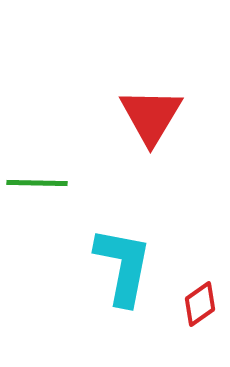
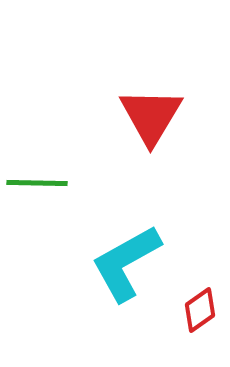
cyan L-shape: moved 3 px right, 3 px up; rotated 130 degrees counterclockwise
red diamond: moved 6 px down
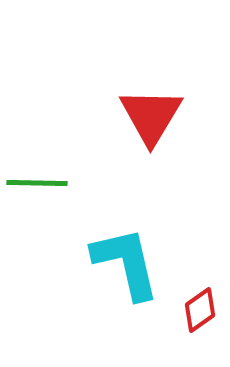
cyan L-shape: rotated 106 degrees clockwise
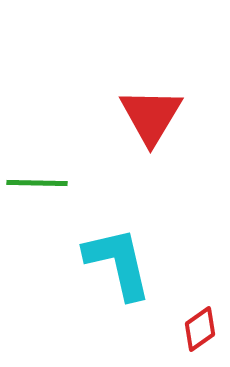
cyan L-shape: moved 8 px left
red diamond: moved 19 px down
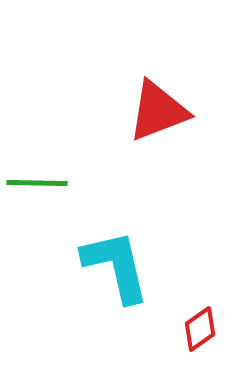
red triangle: moved 7 px right, 5 px up; rotated 38 degrees clockwise
cyan L-shape: moved 2 px left, 3 px down
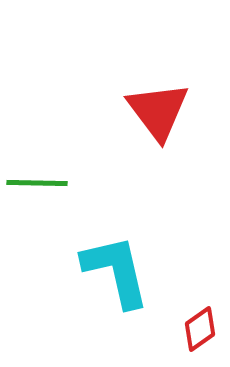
red triangle: rotated 46 degrees counterclockwise
cyan L-shape: moved 5 px down
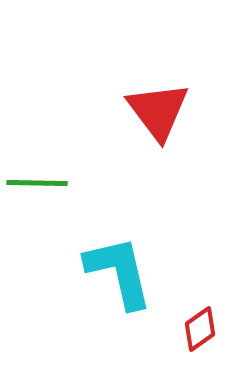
cyan L-shape: moved 3 px right, 1 px down
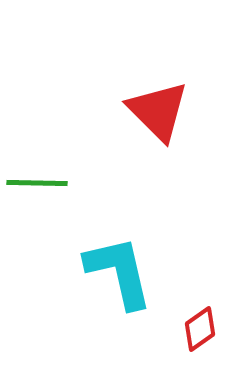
red triangle: rotated 8 degrees counterclockwise
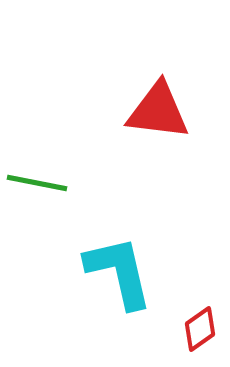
red triangle: rotated 38 degrees counterclockwise
green line: rotated 10 degrees clockwise
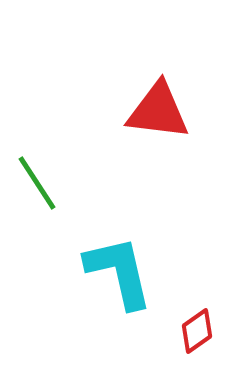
green line: rotated 46 degrees clockwise
red diamond: moved 3 px left, 2 px down
